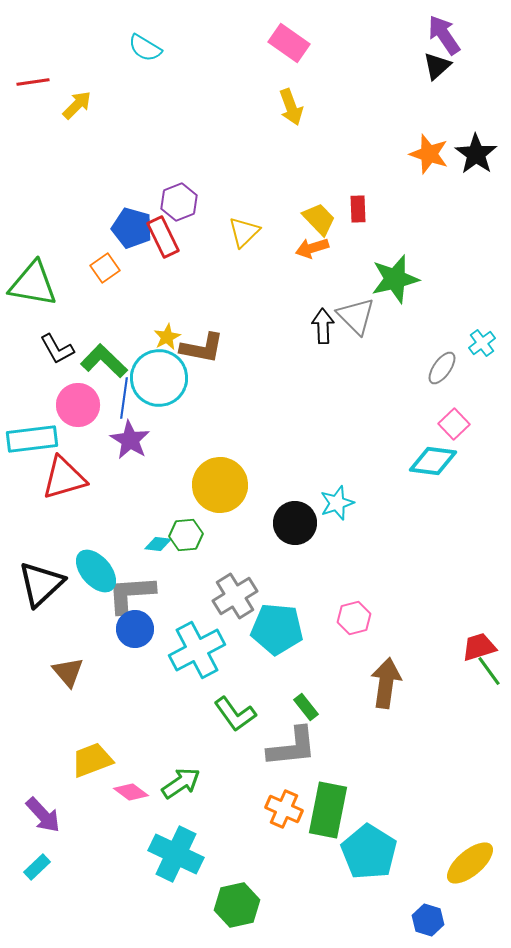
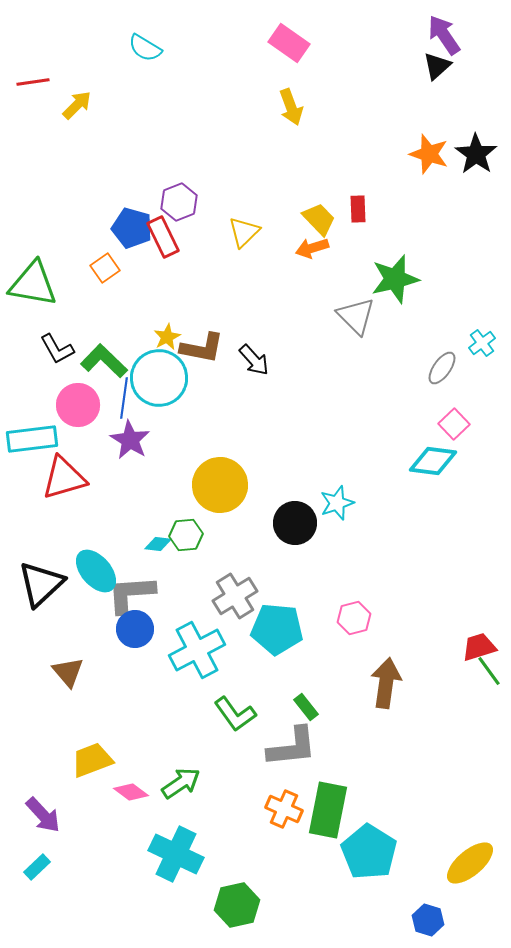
black arrow at (323, 326): moved 69 px left, 34 px down; rotated 140 degrees clockwise
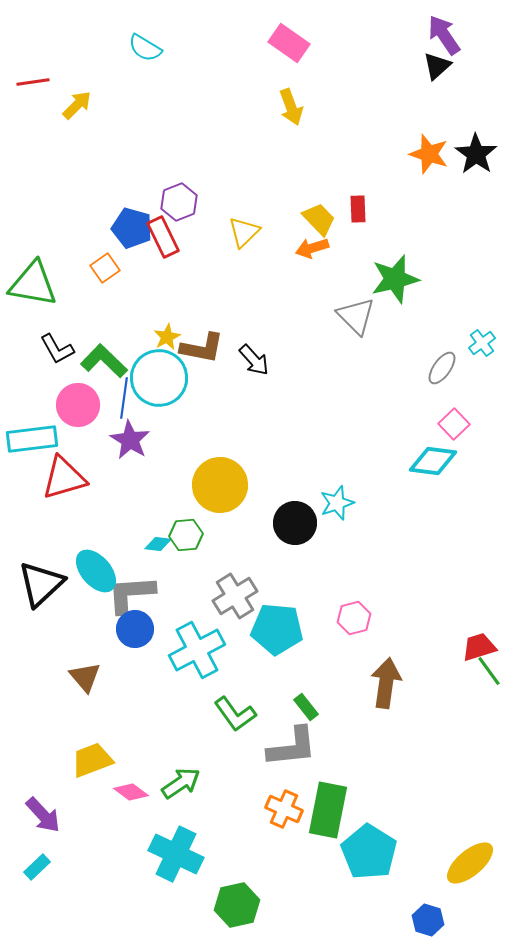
brown triangle at (68, 672): moved 17 px right, 5 px down
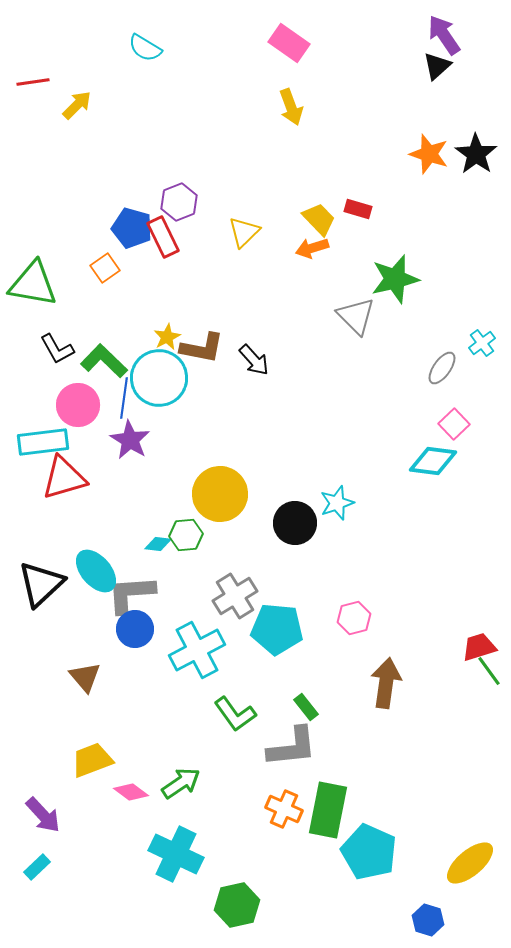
red rectangle at (358, 209): rotated 72 degrees counterclockwise
cyan rectangle at (32, 439): moved 11 px right, 3 px down
yellow circle at (220, 485): moved 9 px down
cyan pentagon at (369, 852): rotated 8 degrees counterclockwise
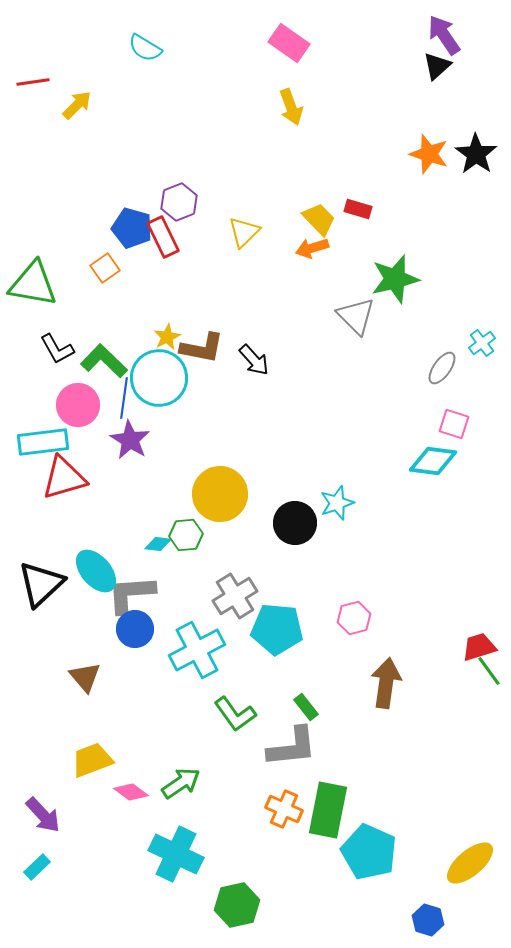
pink square at (454, 424): rotated 28 degrees counterclockwise
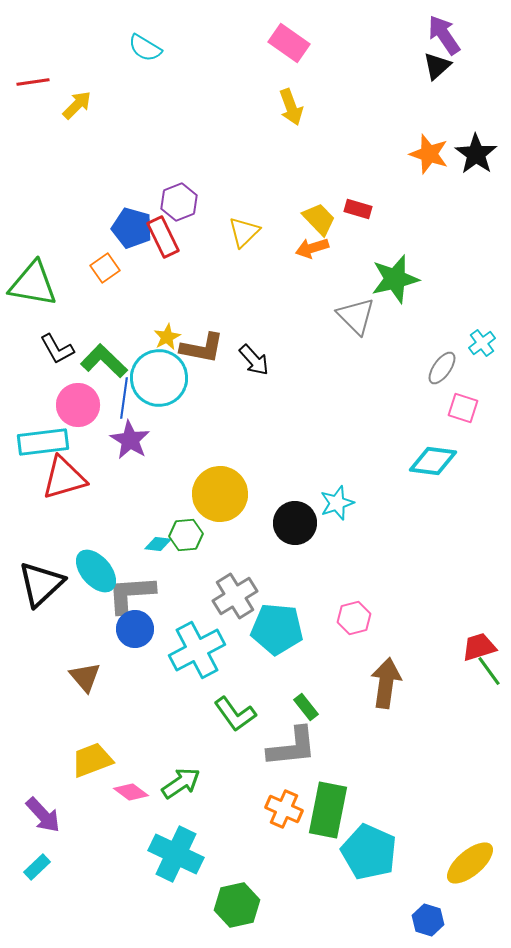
pink square at (454, 424): moved 9 px right, 16 px up
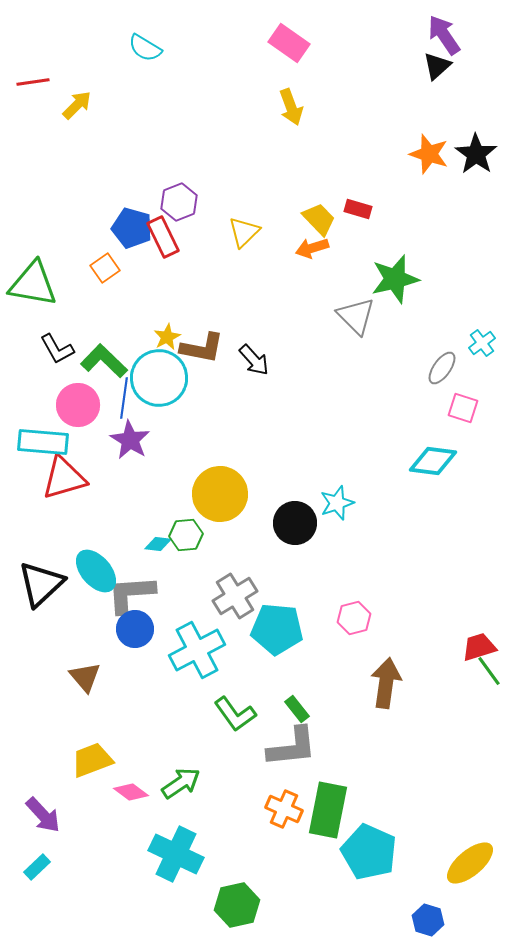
cyan rectangle at (43, 442): rotated 12 degrees clockwise
green rectangle at (306, 707): moved 9 px left, 2 px down
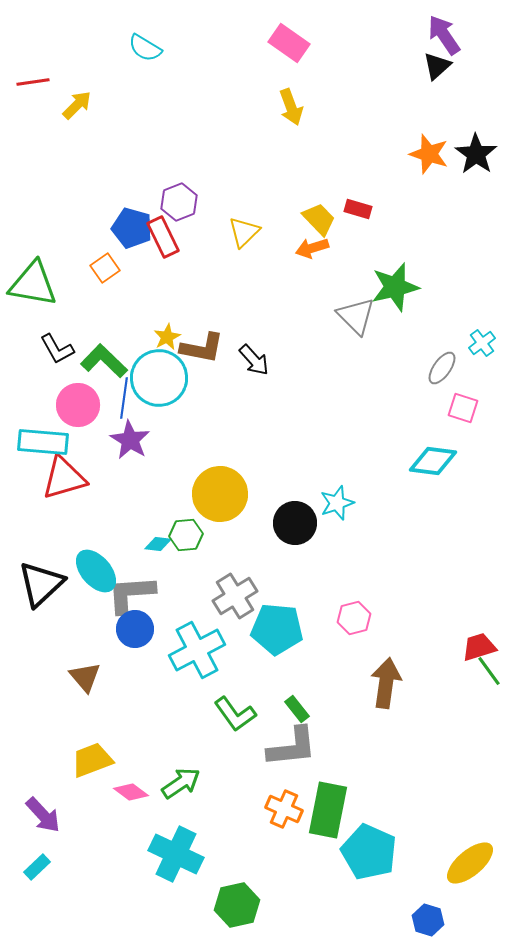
green star at (395, 279): moved 8 px down
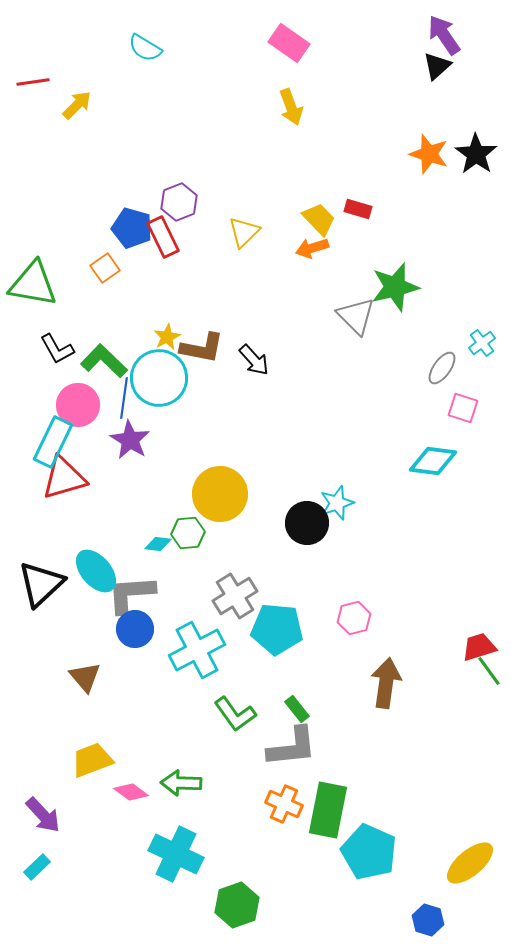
cyan rectangle at (43, 442): moved 10 px right; rotated 69 degrees counterclockwise
black circle at (295, 523): moved 12 px right
green hexagon at (186, 535): moved 2 px right, 2 px up
green arrow at (181, 783): rotated 144 degrees counterclockwise
orange cross at (284, 809): moved 5 px up
green hexagon at (237, 905): rotated 6 degrees counterclockwise
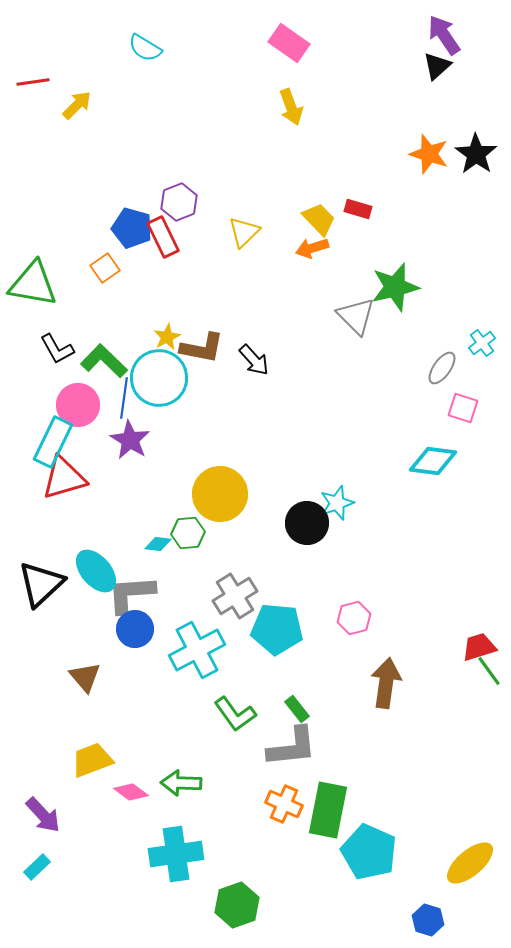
cyan cross at (176, 854): rotated 34 degrees counterclockwise
